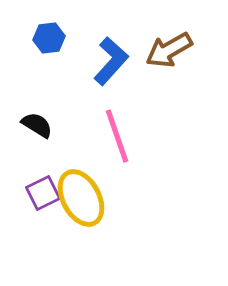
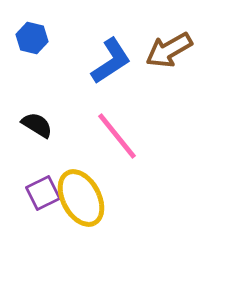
blue hexagon: moved 17 px left; rotated 20 degrees clockwise
blue L-shape: rotated 15 degrees clockwise
pink line: rotated 20 degrees counterclockwise
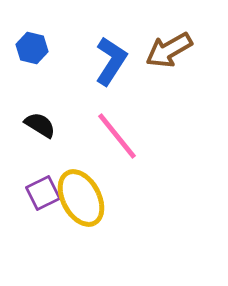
blue hexagon: moved 10 px down
blue L-shape: rotated 24 degrees counterclockwise
black semicircle: moved 3 px right
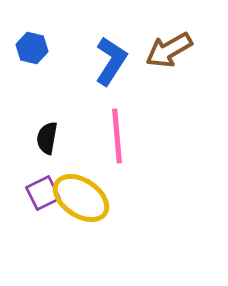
black semicircle: moved 7 px right, 13 px down; rotated 112 degrees counterclockwise
pink line: rotated 34 degrees clockwise
yellow ellipse: rotated 28 degrees counterclockwise
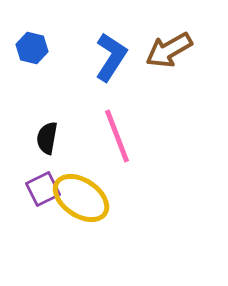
blue L-shape: moved 4 px up
pink line: rotated 16 degrees counterclockwise
purple square: moved 4 px up
